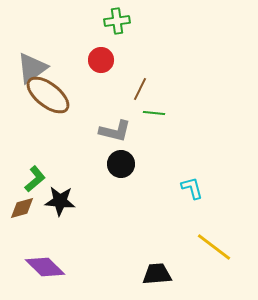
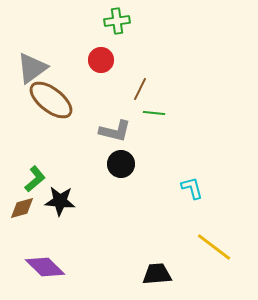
brown ellipse: moved 3 px right, 5 px down
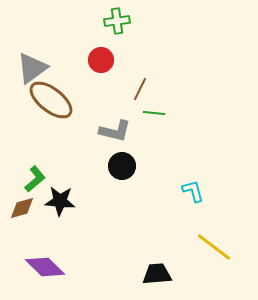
black circle: moved 1 px right, 2 px down
cyan L-shape: moved 1 px right, 3 px down
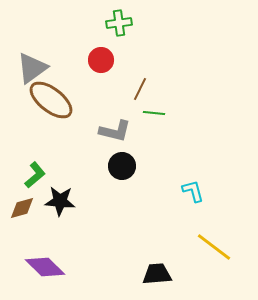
green cross: moved 2 px right, 2 px down
green L-shape: moved 4 px up
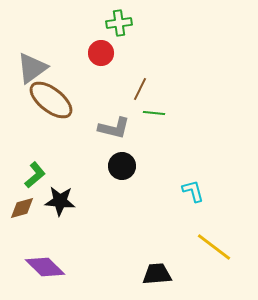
red circle: moved 7 px up
gray L-shape: moved 1 px left, 3 px up
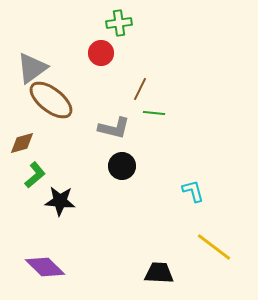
brown diamond: moved 65 px up
black trapezoid: moved 2 px right, 1 px up; rotated 8 degrees clockwise
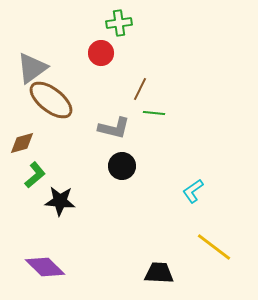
cyan L-shape: rotated 110 degrees counterclockwise
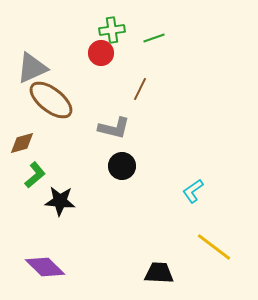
green cross: moved 7 px left, 7 px down
gray triangle: rotated 12 degrees clockwise
green line: moved 75 px up; rotated 25 degrees counterclockwise
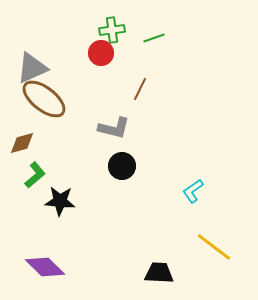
brown ellipse: moved 7 px left, 1 px up
